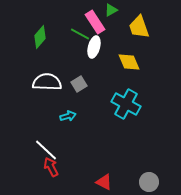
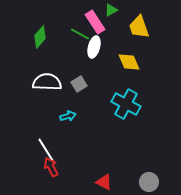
white line: rotated 15 degrees clockwise
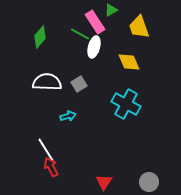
red triangle: rotated 36 degrees clockwise
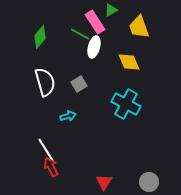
white semicircle: moved 2 px left; rotated 72 degrees clockwise
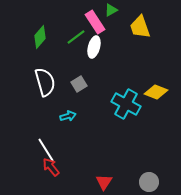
yellow trapezoid: moved 1 px right
green line: moved 4 px left, 3 px down; rotated 66 degrees counterclockwise
yellow diamond: moved 27 px right, 30 px down; rotated 45 degrees counterclockwise
red arrow: rotated 12 degrees counterclockwise
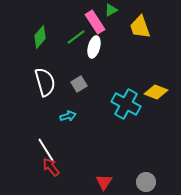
gray circle: moved 3 px left
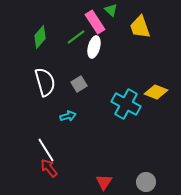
green triangle: rotated 48 degrees counterclockwise
red arrow: moved 2 px left, 1 px down
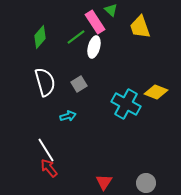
gray circle: moved 1 px down
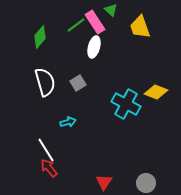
green line: moved 12 px up
gray square: moved 1 px left, 1 px up
cyan arrow: moved 6 px down
